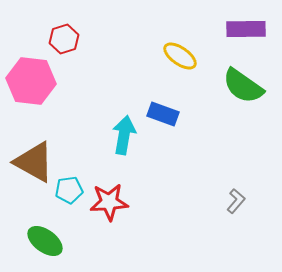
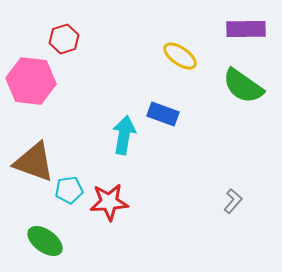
brown triangle: rotated 9 degrees counterclockwise
gray L-shape: moved 3 px left
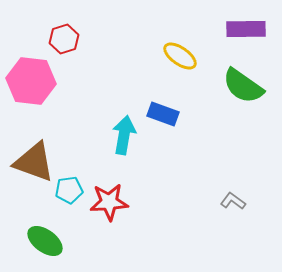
gray L-shape: rotated 95 degrees counterclockwise
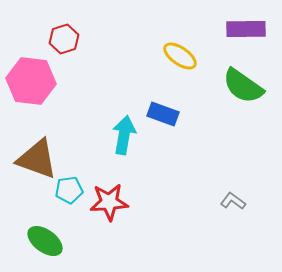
brown triangle: moved 3 px right, 3 px up
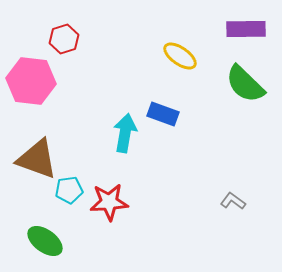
green semicircle: moved 2 px right, 2 px up; rotated 9 degrees clockwise
cyan arrow: moved 1 px right, 2 px up
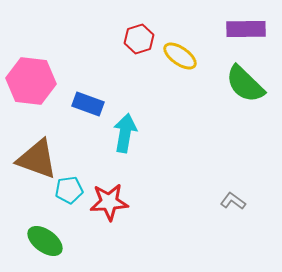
red hexagon: moved 75 px right
blue rectangle: moved 75 px left, 10 px up
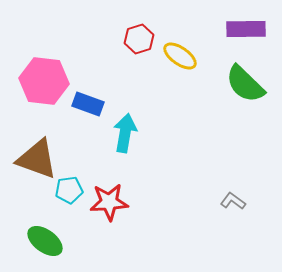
pink hexagon: moved 13 px right
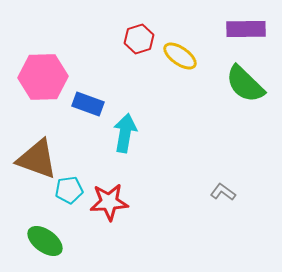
pink hexagon: moved 1 px left, 4 px up; rotated 9 degrees counterclockwise
gray L-shape: moved 10 px left, 9 px up
